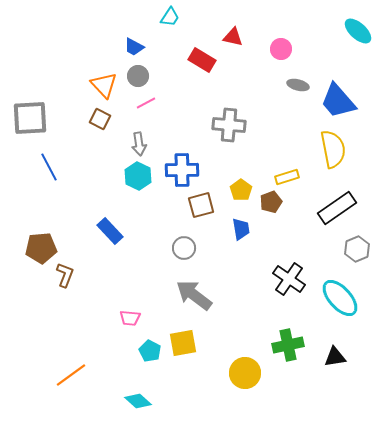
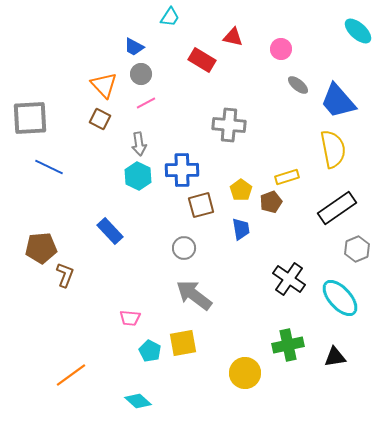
gray circle at (138, 76): moved 3 px right, 2 px up
gray ellipse at (298, 85): rotated 25 degrees clockwise
blue line at (49, 167): rotated 36 degrees counterclockwise
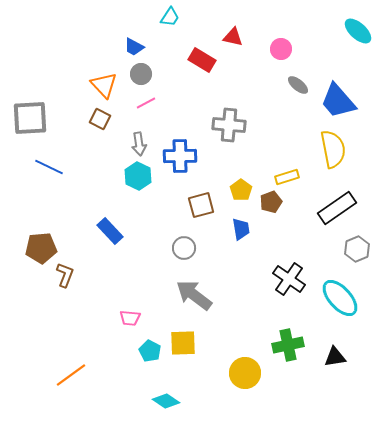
blue cross at (182, 170): moved 2 px left, 14 px up
yellow square at (183, 343): rotated 8 degrees clockwise
cyan diamond at (138, 401): moved 28 px right; rotated 8 degrees counterclockwise
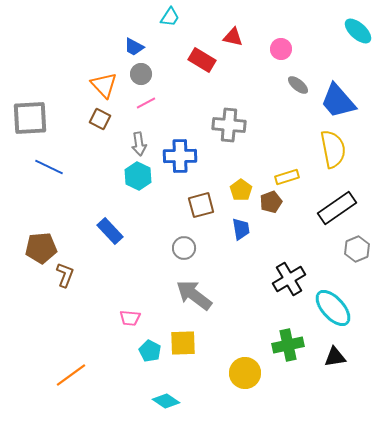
black cross at (289, 279): rotated 24 degrees clockwise
cyan ellipse at (340, 298): moved 7 px left, 10 px down
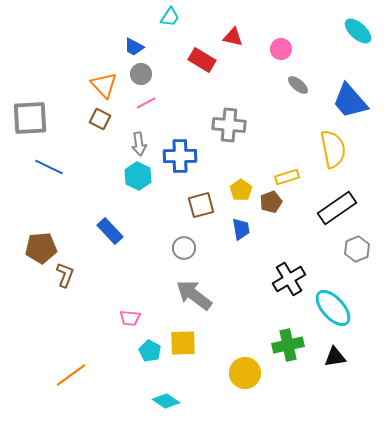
blue trapezoid at (338, 101): moved 12 px right
